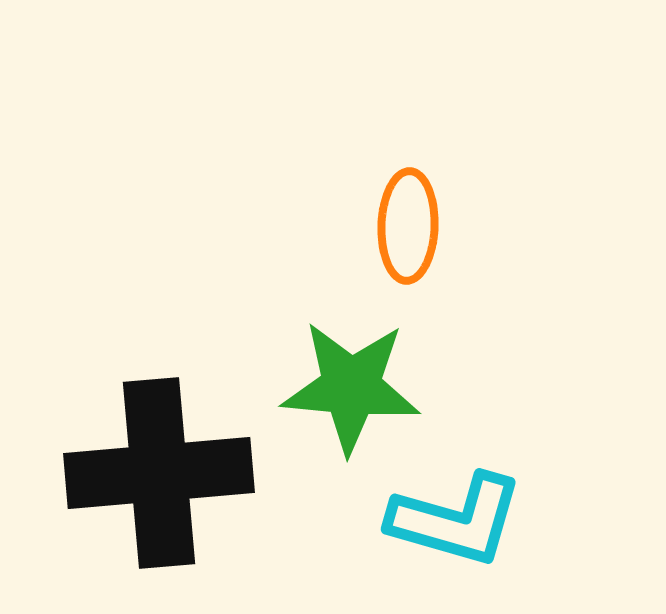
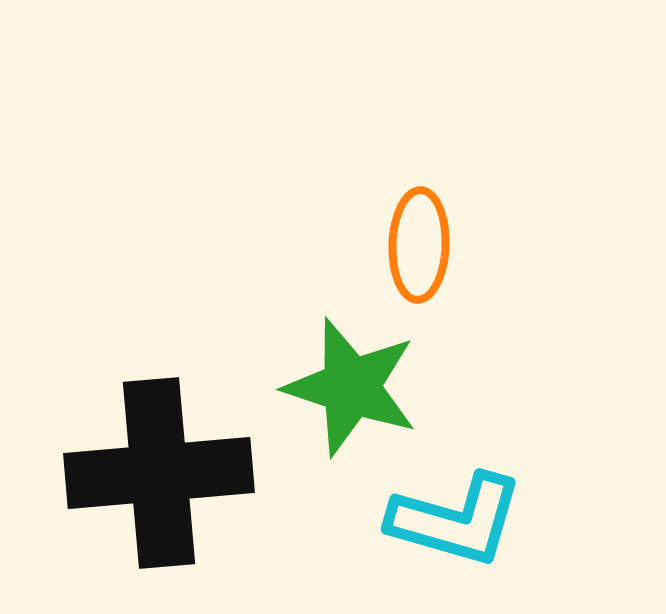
orange ellipse: moved 11 px right, 19 px down
green star: rotated 13 degrees clockwise
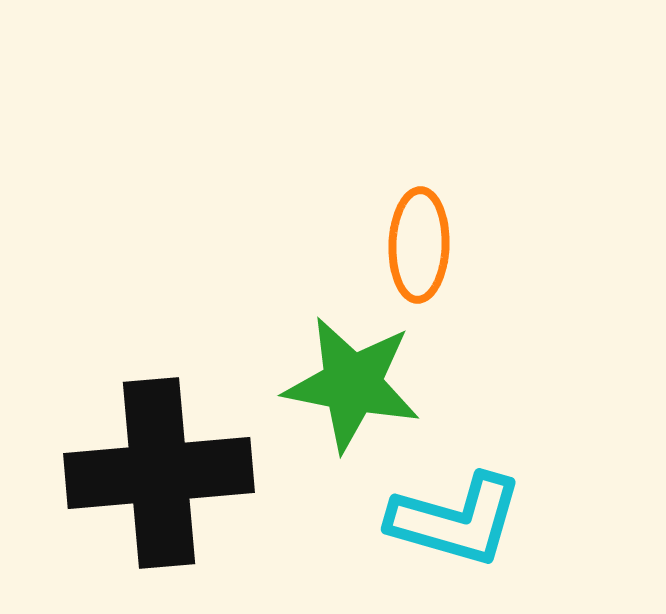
green star: moved 1 px right, 3 px up; rotated 7 degrees counterclockwise
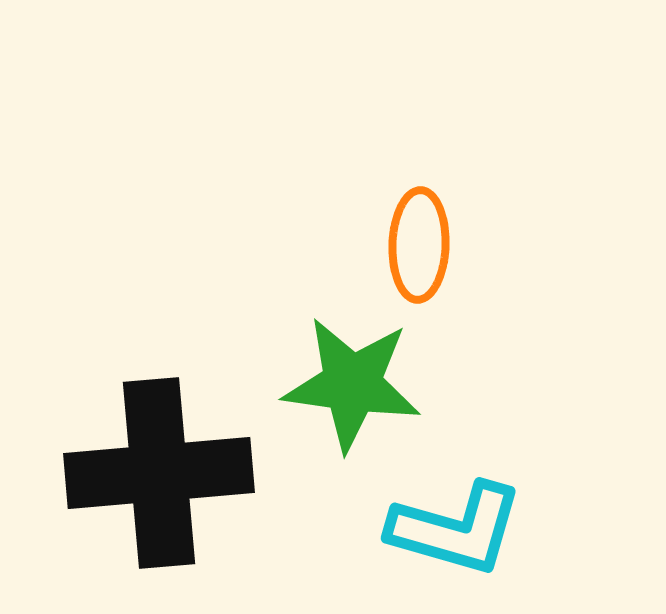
green star: rotated 3 degrees counterclockwise
cyan L-shape: moved 9 px down
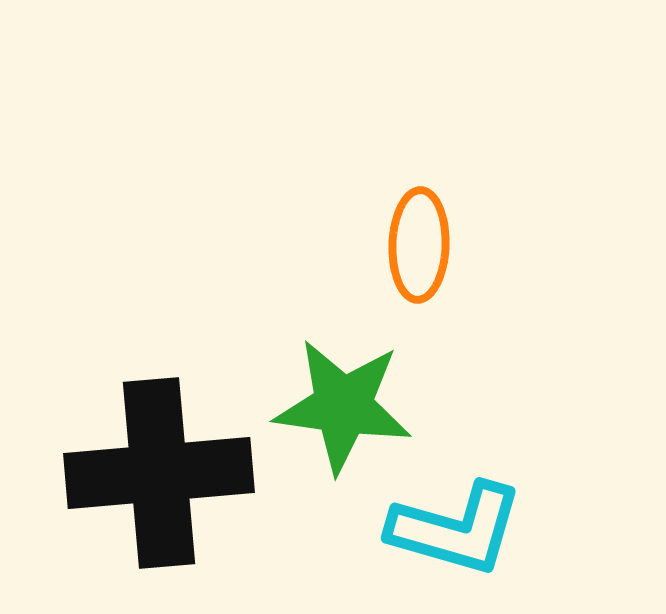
green star: moved 9 px left, 22 px down
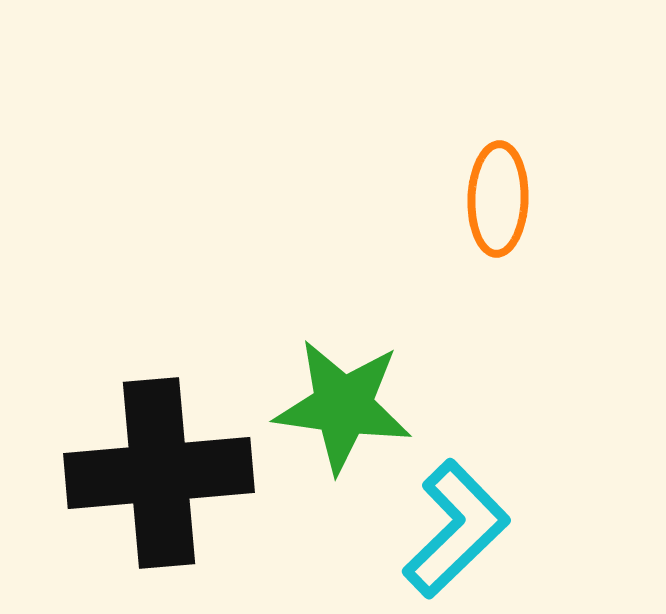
orange ellipse: moved 79 px right, 46 px up
cyan L-shape: rotated 60 degrees counterclockwise
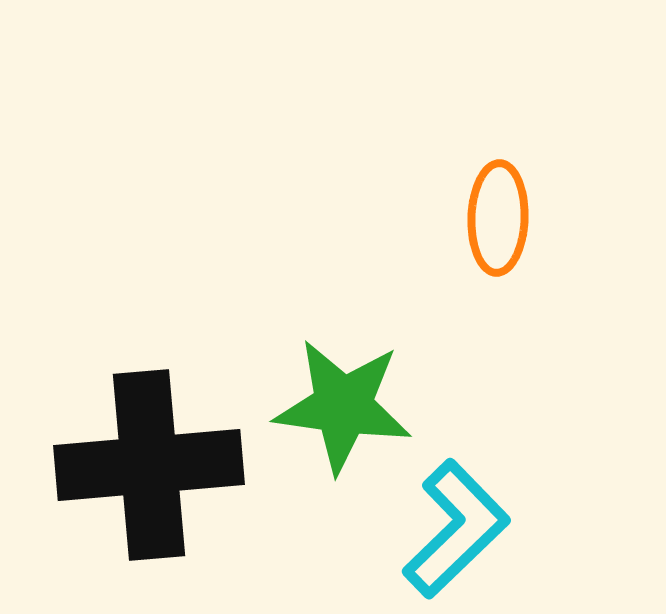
orange ellipse: moved 19 px down
black cross: moved 10 px left, 8 px up
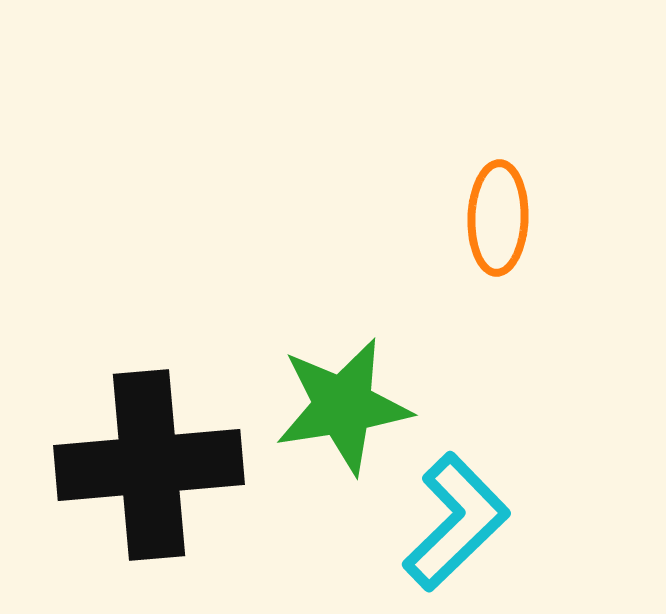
green star: rotated 17 degrees counterclockwise
cyan L-shape: moved 7 px up
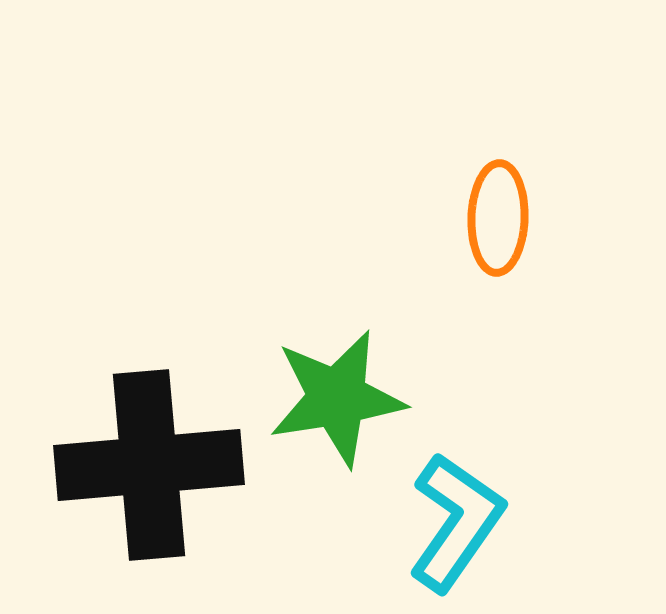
green star: moved 6 px left, 8 px up
cyan L-shape: rotated 11 degrees counterclockwise
